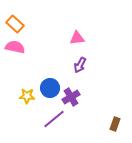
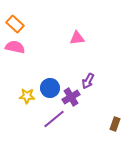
purple arrow: moved 8 px right, 16 px down
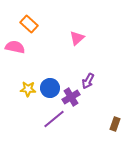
orange rectangle: moved 14 px right
pink triangle: rotated 35 degrees counterclockwise
yellow star: moved 1 px right, 7 px up
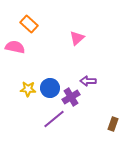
purple arrow: rotated 63 degrees clockwise
brown rectangle: moved 2 px left
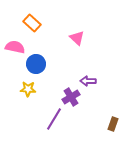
orange rectangle: moved 3 px right, 1 px up
pink triangle: rotated 35 degrees counterclockwise
blue circle: moved 14 px left, 24 px up
purple line: rotated 20 degrees counterclockwise
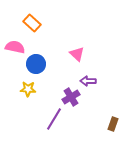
pink triangle: moved 16 px down
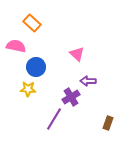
pink semicircle: moved 1 px right, 1 px up
blue circle: moved 3 px down
brown rectangle: moved 5 px left, 1 px up
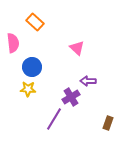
orange rectangle: moved 3 px right, 1 px up
pink semicircle: moved 3 px left, 3 px up; rotated 72 degrees clockwise
pink triangle: moved 6 px up
blue circle: moved 4 px left
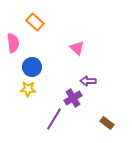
purple cross: moved 2 px right, 1 px down
brown rectangle: moved 1 px left; rotated 72 degrees counterclockwise
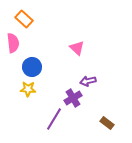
orange rectangle: moved 11 px left, 3 px up
purple arrow: rotated 14 degrees counterclockwise
